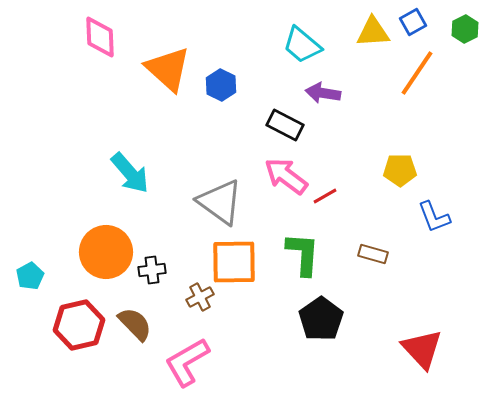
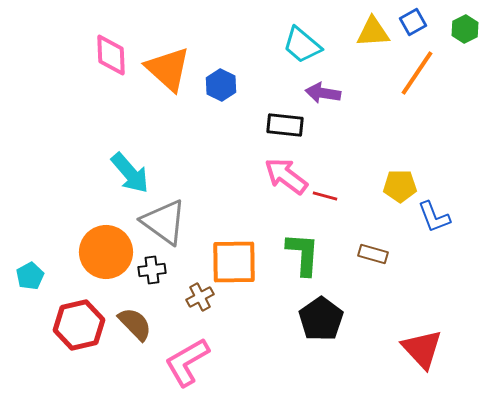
pink diamond: moved 11 px right, 18 px down
black rectangle: rotated 21 degrees counterclockwise
yellow pentagon: moved 16 px down
red line: rotated 45 degrees clockwise
gray triangle: moved 56 px left, 20 px down
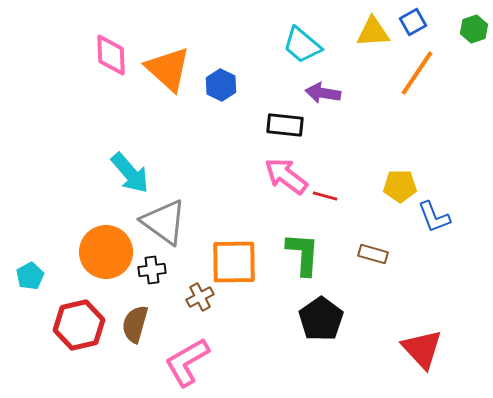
green hexagon: moved 9 px right; rotated 8 degrees clockwise
brown semicircle: rotated 120 degrees counterclockwise
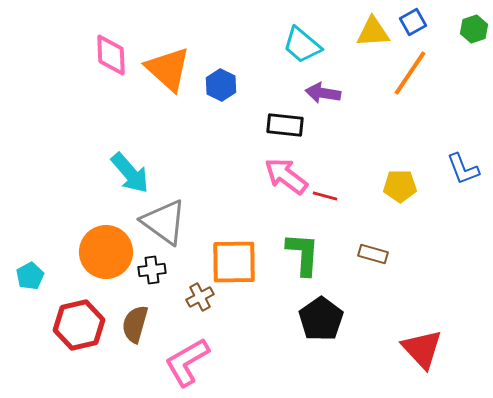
orange line: moved 7 px left
blue L-shape: moved 29 px right, 48 px up
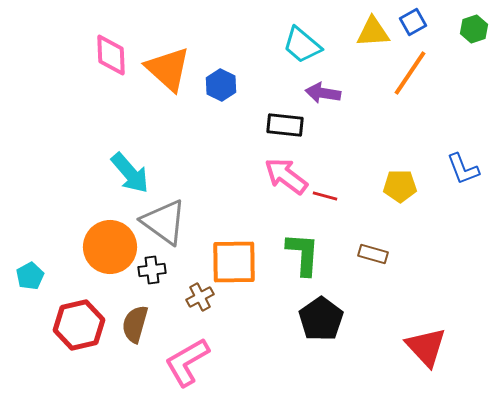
orange circle: moved 4 px right, 5 px up
red triangle: moved 4 px right, 2 px up
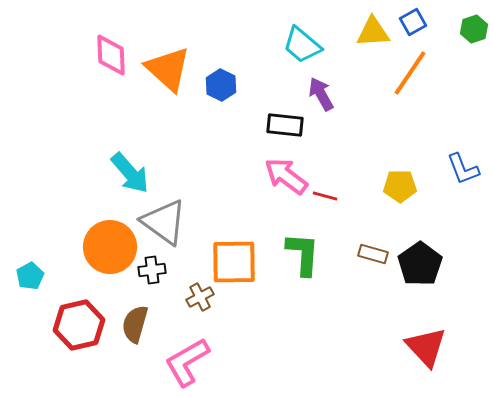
purple arrow: moved 2 px left, 1 px down; rotated 52 degrees clockwise
black pentagon: moved 99 px right, 55 px up
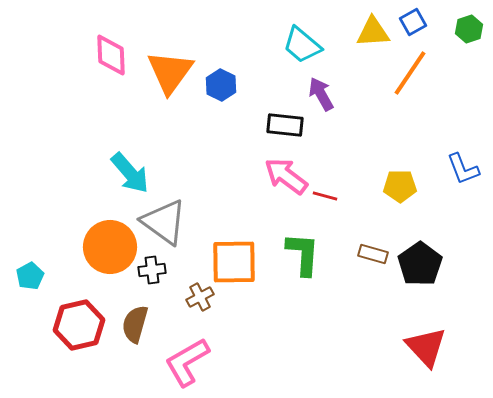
green hexagon: moved 5 px left
orange triangle: moved 2 px right, 3 px down; rotated 24 degrees clockwise
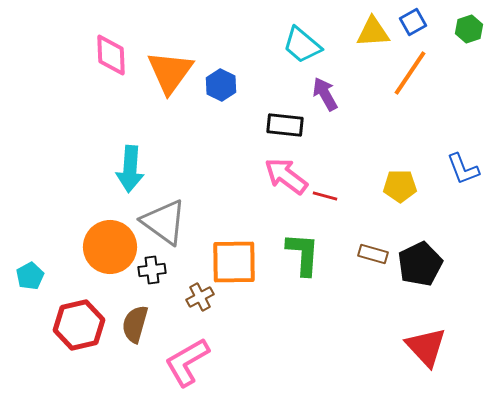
purple arrow: moved 4 px right
cyan arrow: moved 4 px up; rotated 45 degrees clockwise
black pentagon: rotated 9 degrees clockwise
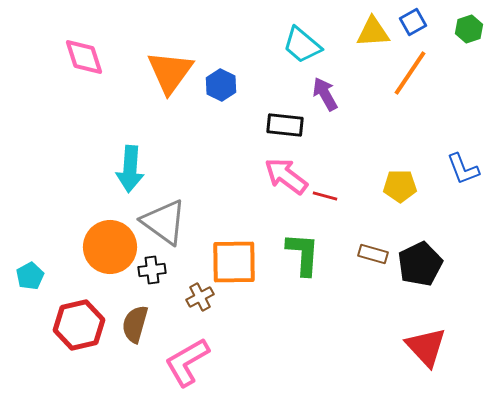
pink diamond: moved 27 px left, 2 px down; rotated 15 degrees counterclockwise
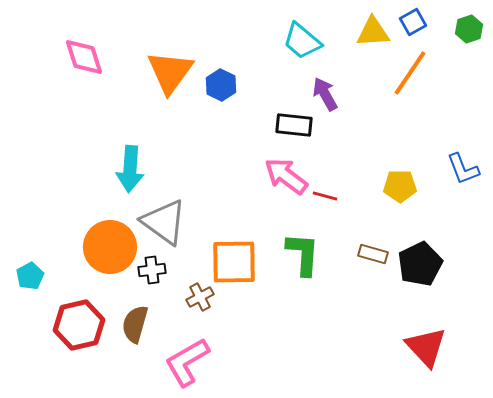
cyan trapezoid: moved 4 px up
black rectangle: moved 9 px right
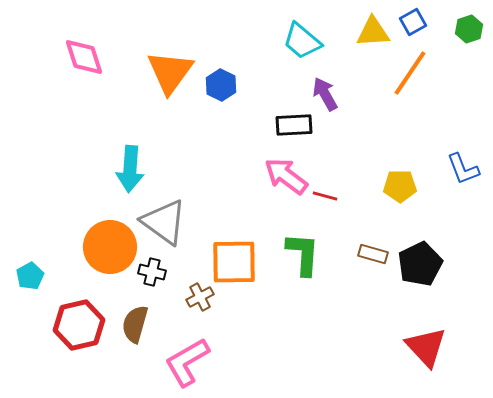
black rectangle: rotated 9 degrees counterclockwise
black cross: moved 2 px down; rotated 20 degrees clockwise
